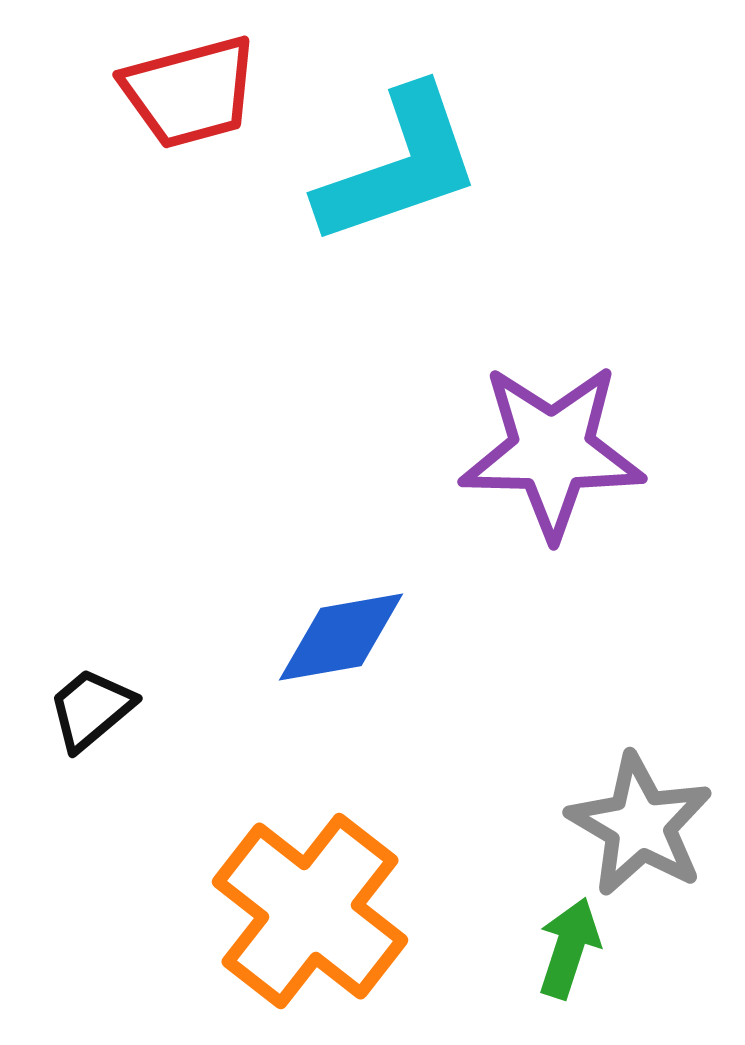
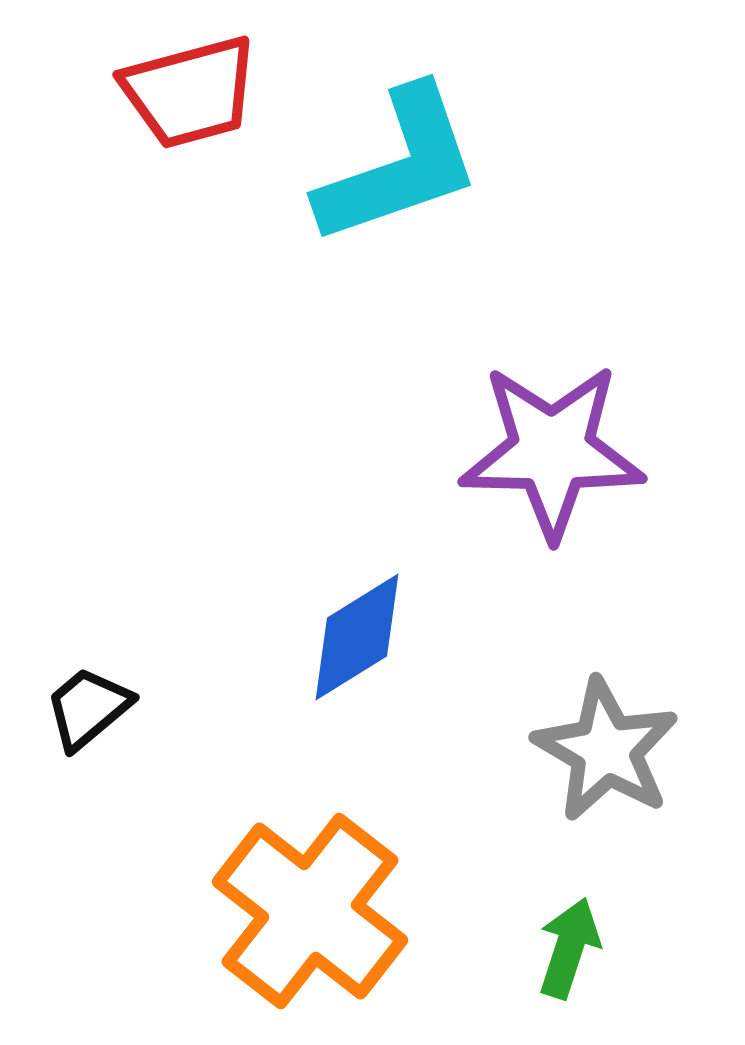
blue diamond: moved 16 px right; rotated 22 degrees counterclockwise
black trapezoid: moved 3 px left, 1 px up
gray star: moved 34 px left, 75 px up
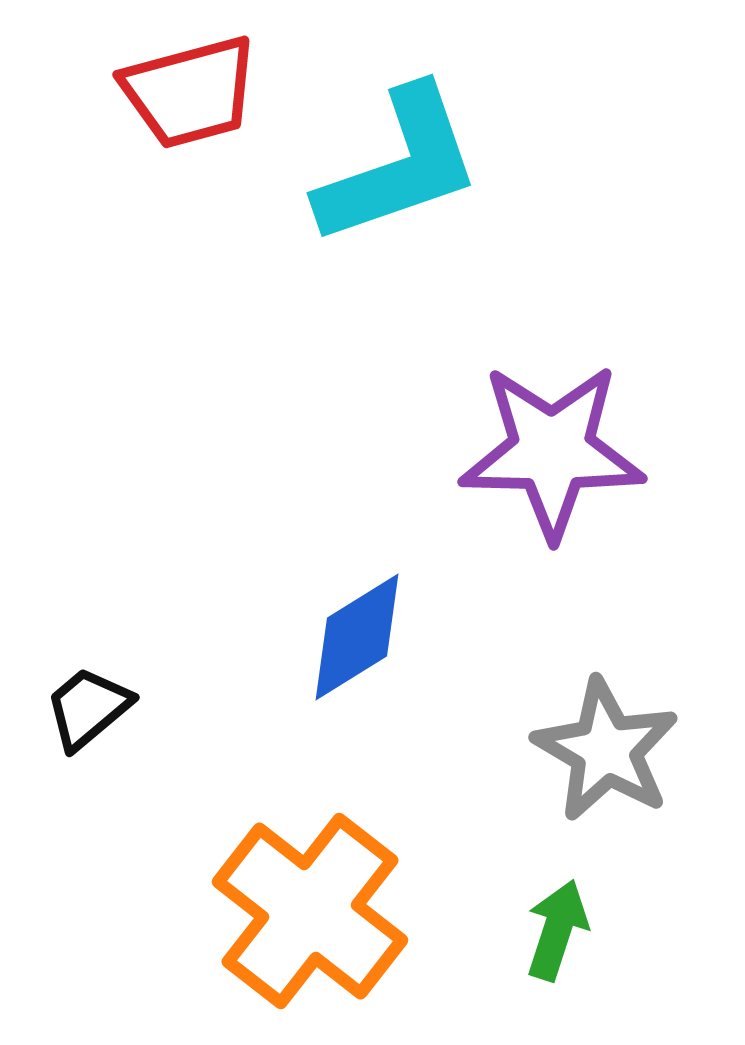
green arrow: moved 12 px left, 18 px up
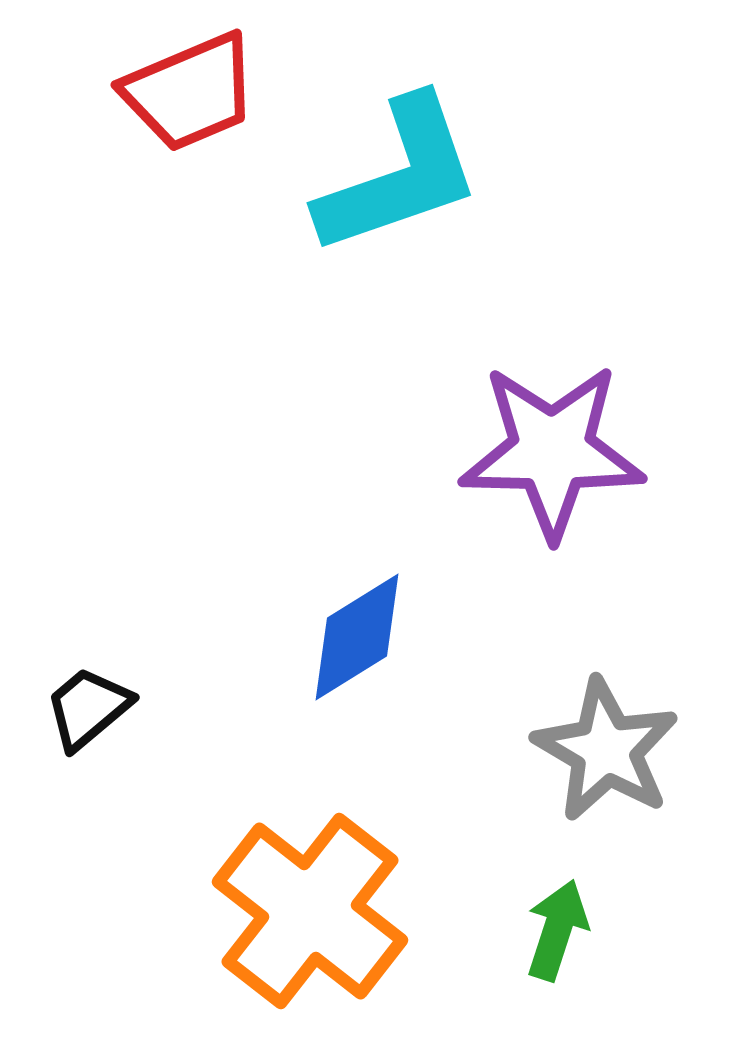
red trapezoid: rotated 8 degrees counterclockwise
cyan L-shape: moved 10 px down
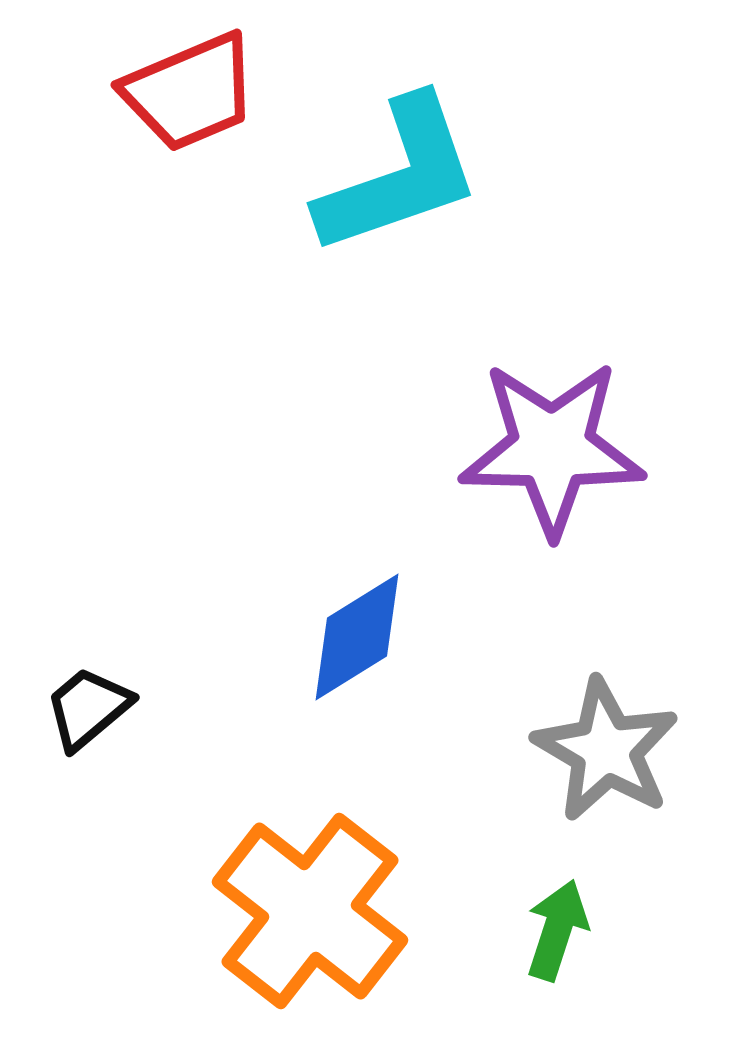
purple star: moved 3 px up
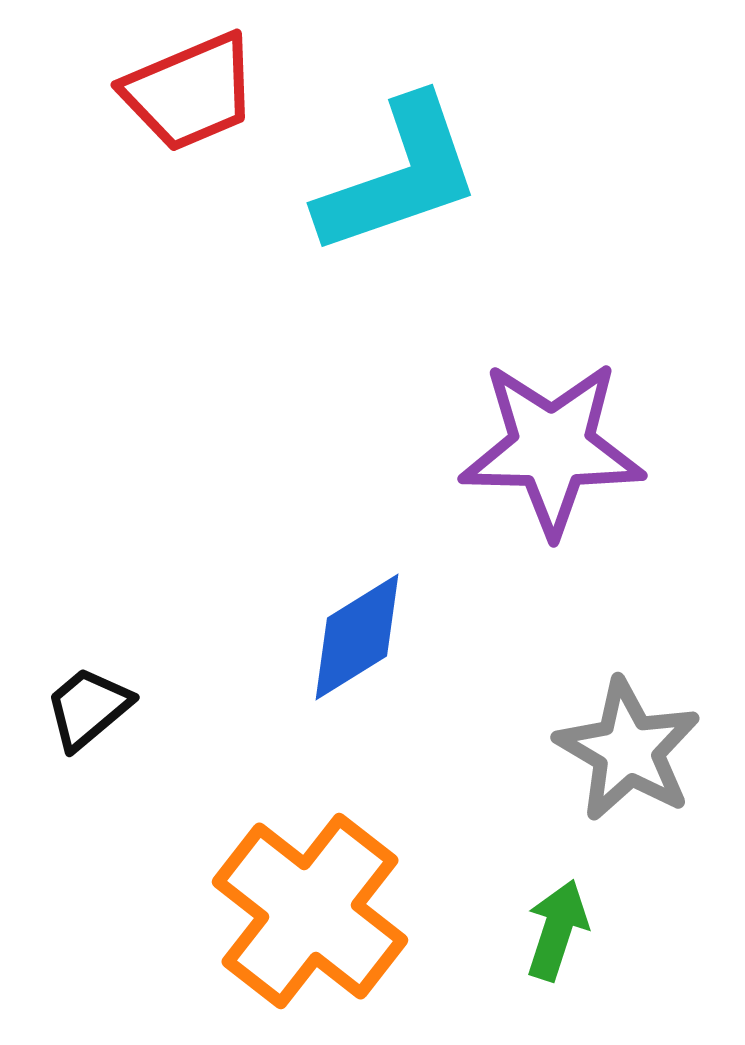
gray star: moved 22 px right
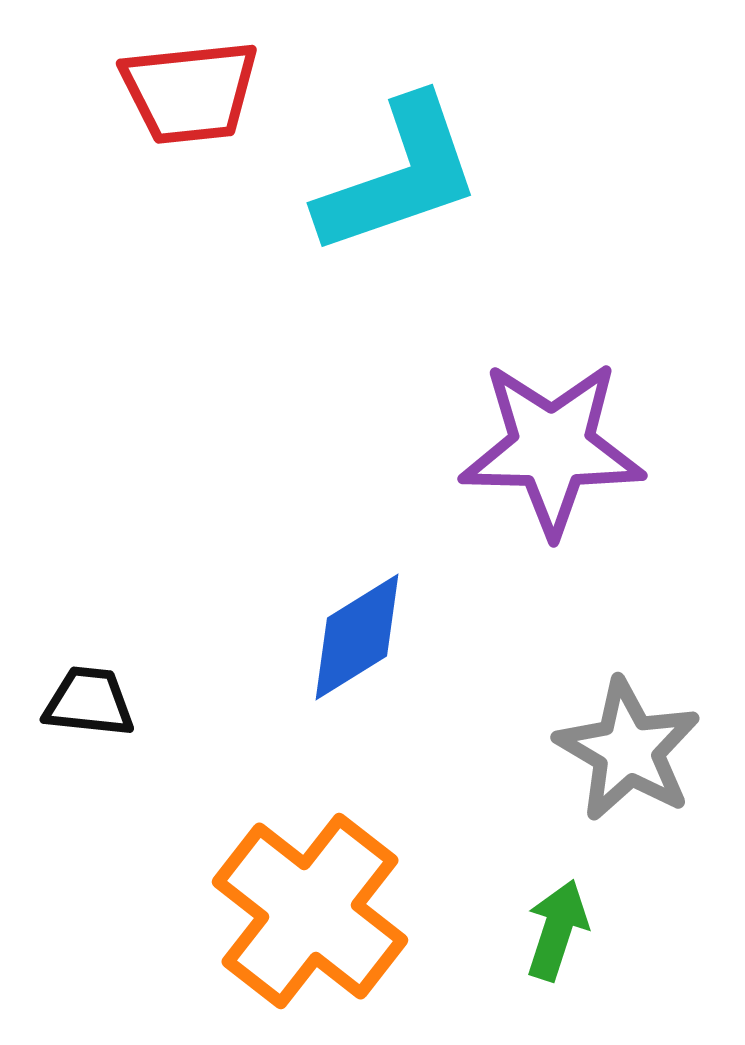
red trapezoid: rotated 17 degrees clockwise
black trapezoid: moved 1 px right, 6 px up; rotated 46 degrees clockwise
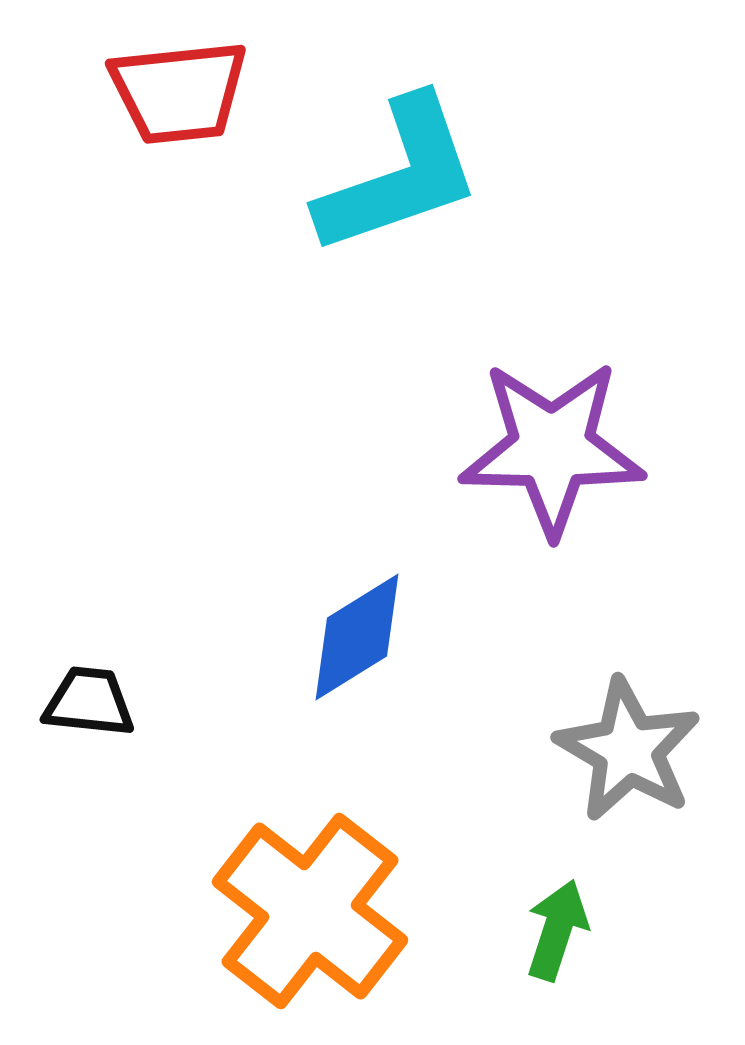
red trapezoid: moved 11 px left
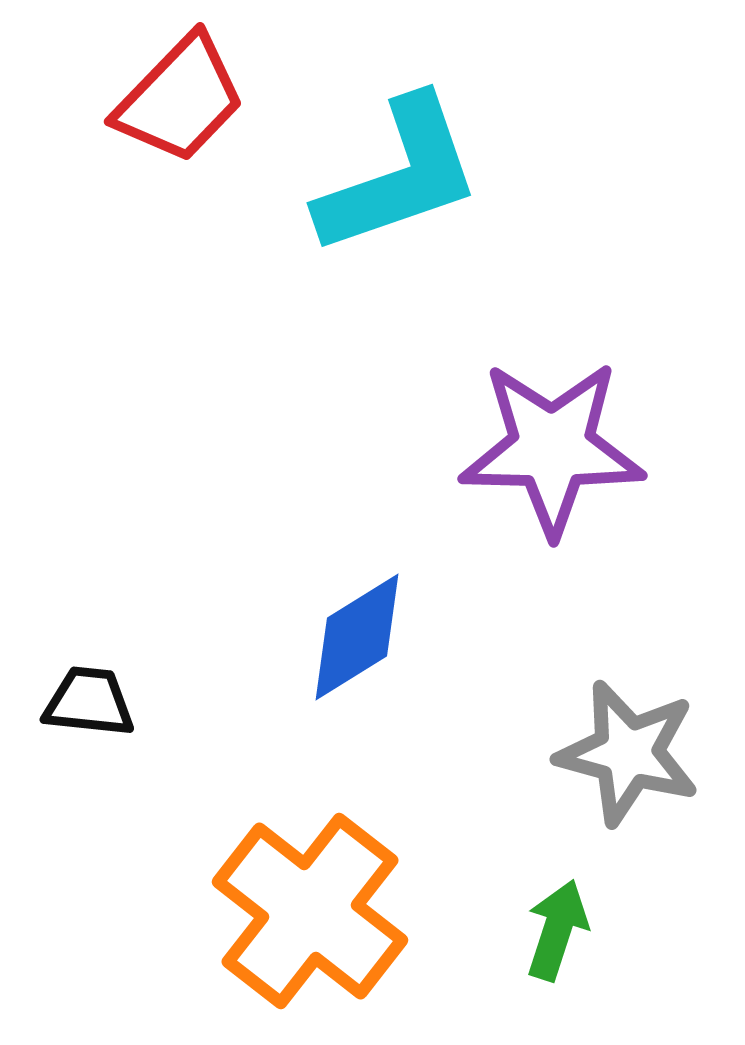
red trapezoid: moved 1 px right, 7 px down; rotated 40 degrees counterclockwise
gray star: moved 3 px down; rotated 15 degrees counterclockwise
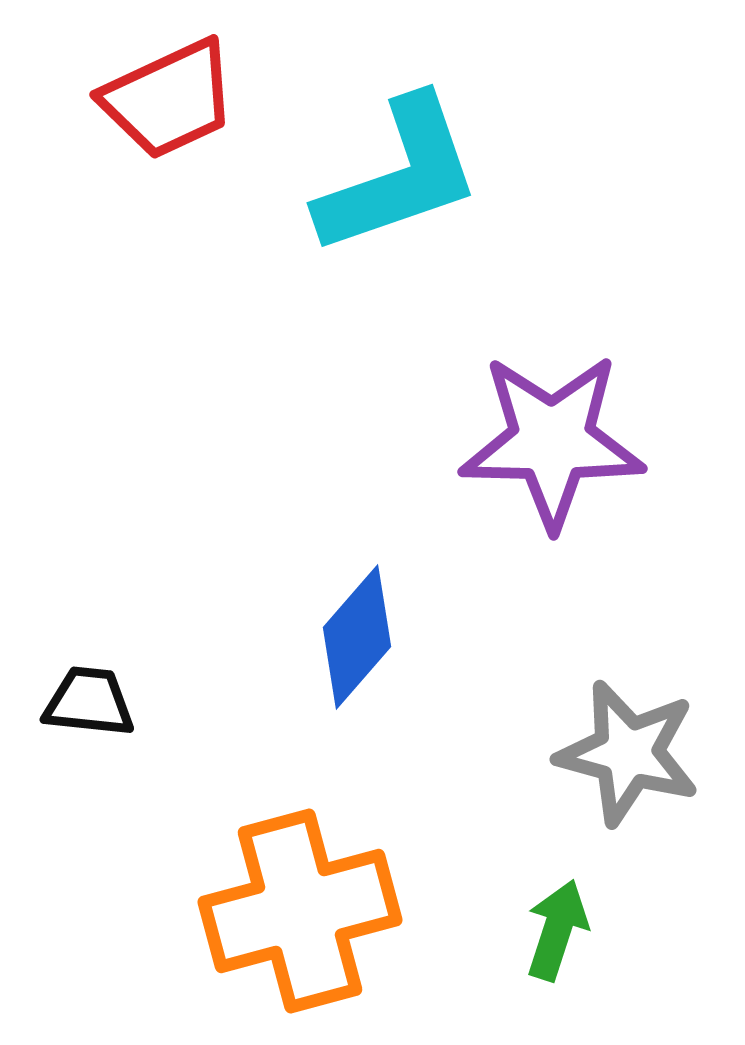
red trapezoid: moved 11 px left; rotated 21 degrees clockwise
purple star: moved 7 px up
blue diamond: rotated 17 degrees counterclockwise
orange cross: moved 10 px left; rotated 37 degrees clockwise
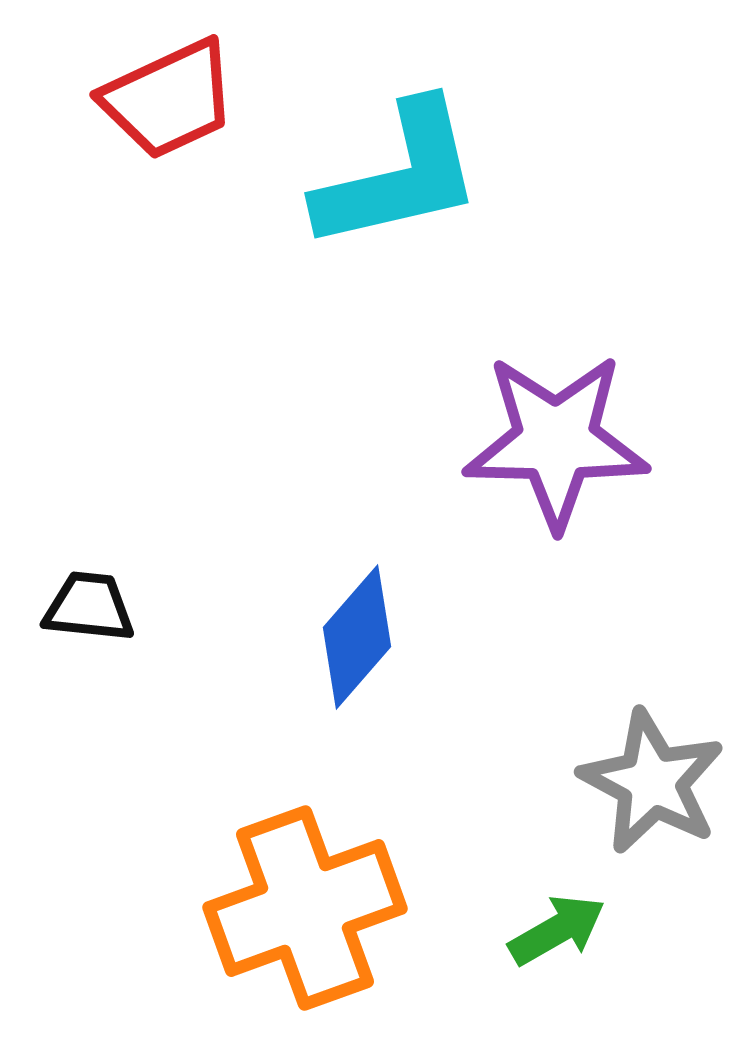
cyan L-shape: rotated 6 degrees clockwise
purple star: moved 4 px right
black trapezoid: moved 95 px up
gray star: moved 24 px right, 29 px down; rotated 13 degrees clockwise
orange cross: moved 5 px right, 3 px up; rotated 5 degrees counterclockwise
green arrow: rotated 42 degrees clockwise
